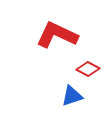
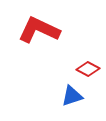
red L-shape: moved 18 px left, 5 px up
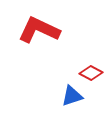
red diamond: moved 3 px right, 4 px down
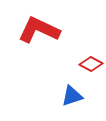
red diamond: moved 9 px up
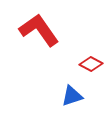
red L-shape: rotated 30 degrees clockwise
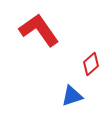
red diamond: rotated 70 degrees counterclockwise
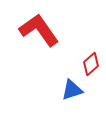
blue triangle: moved 6 px up
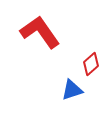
red L-shape: moved 1 px right, 2 px down
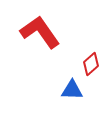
blue triangle: rotated 20 degrees clockwise
